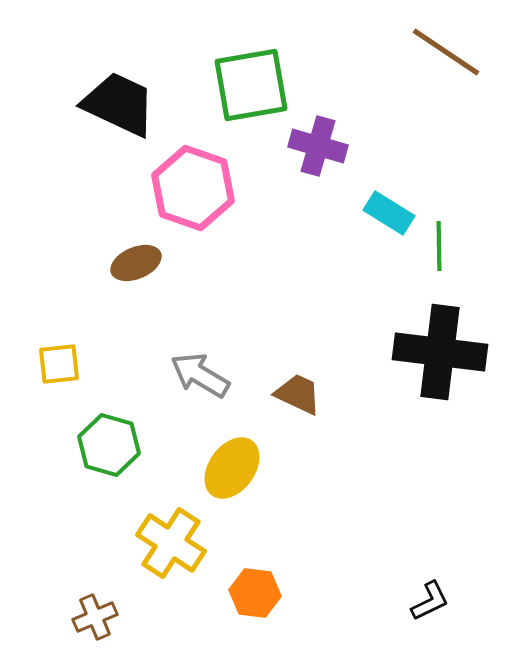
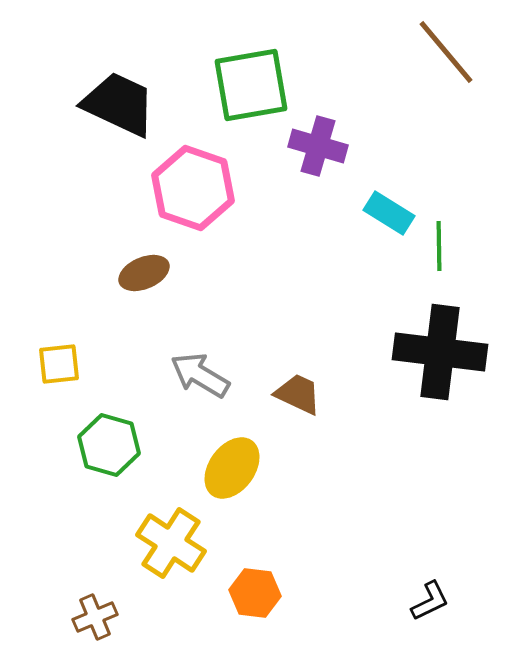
brown line: rotated 16 degrees clockwise
brown ellipse: moved 8 px right, 10 px down
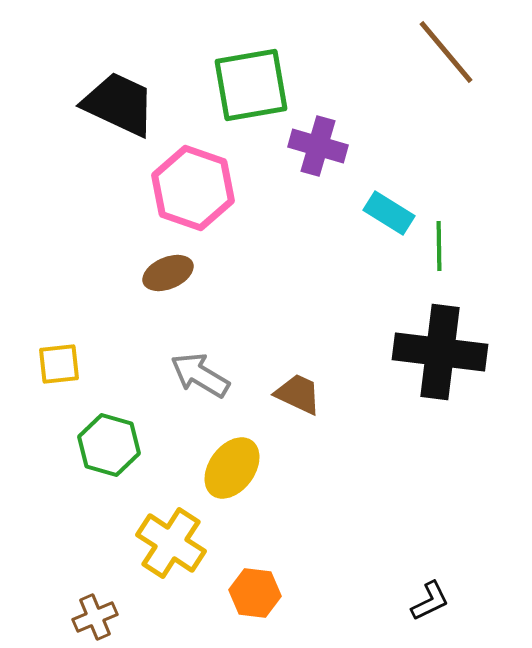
brown ellipse: moved 24 px right
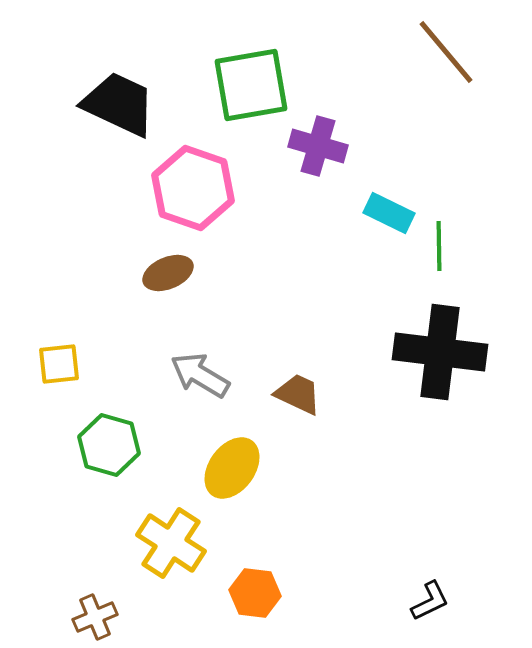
cyan rectangle: rotated 6 degrees counterclockwise
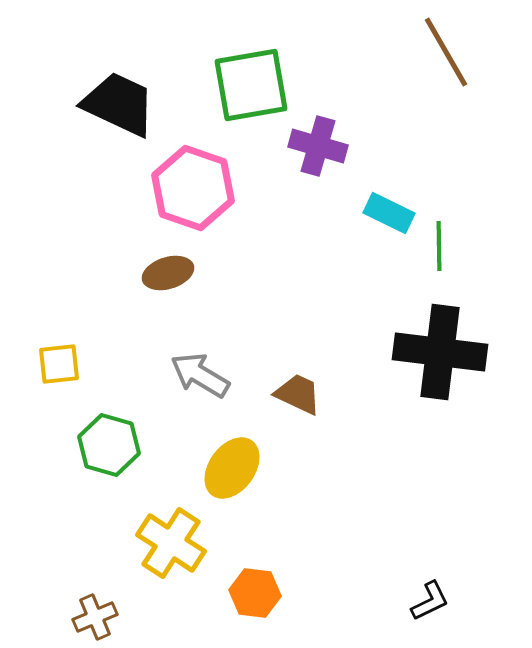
brown line: rotated 10 degrees clockwise
brown ellipse: rotated 6 degrees clockwise
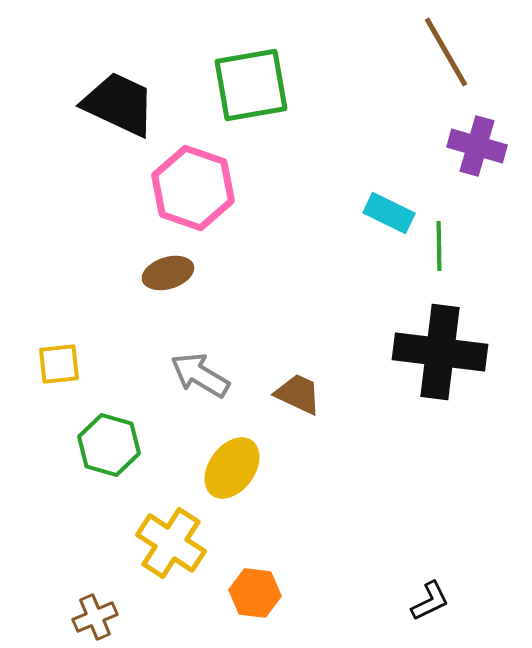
purple cross: moved 159 px right
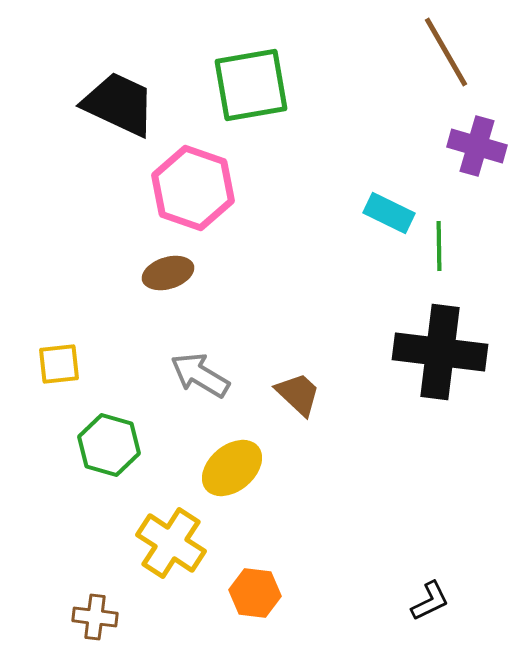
brown trapezoid: rotated 18 degrees clockwise
yellow ellipse: rotated 14 degrees clockwise
brown cross: rotated 30 degrees clockwise
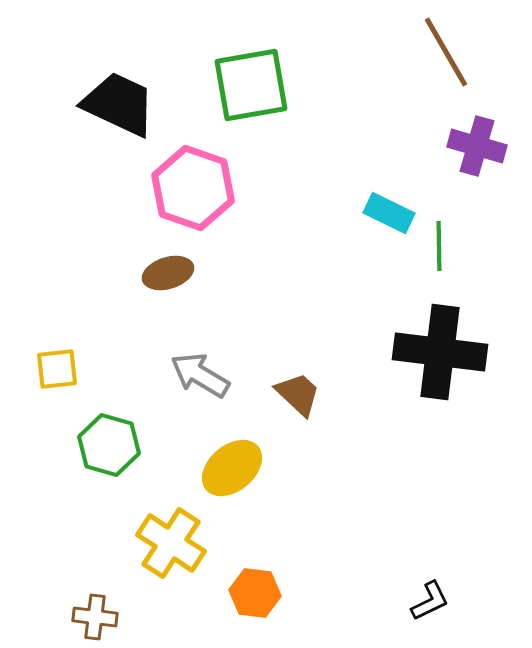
yellow square: moved 2 px left, 5 px down
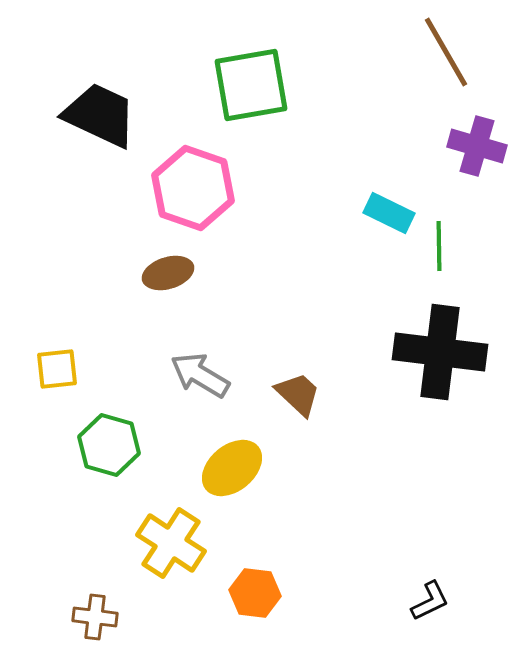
black trapezoid: moved 19 px left, 11 px down
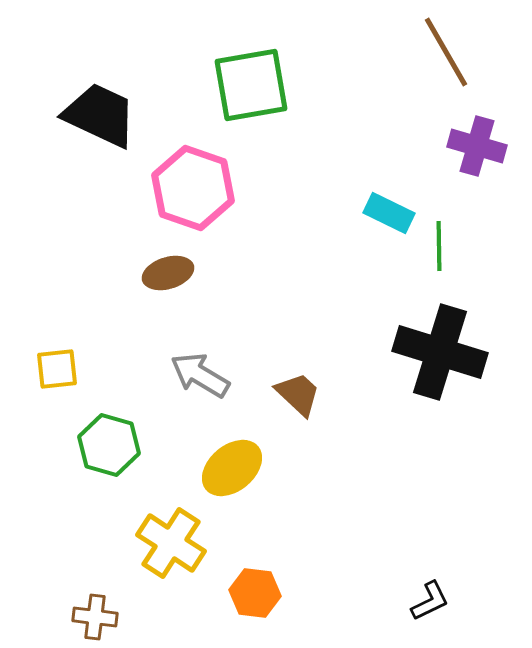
black cross: rotated 10 degrees clockwise
